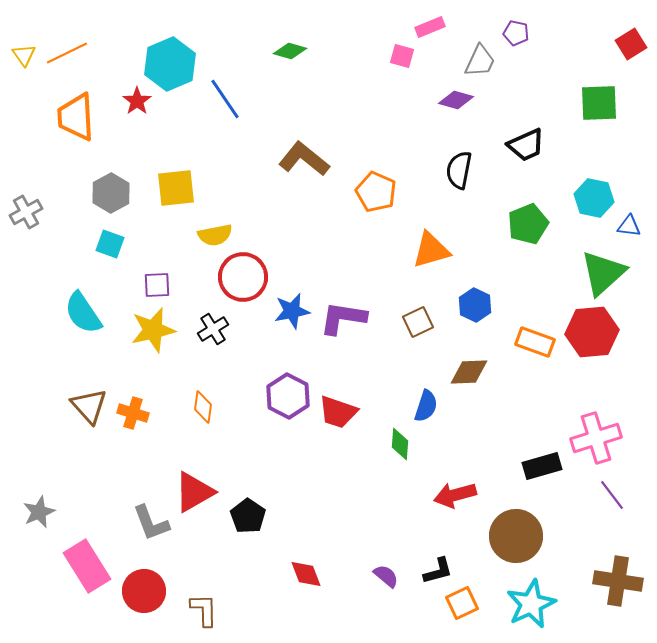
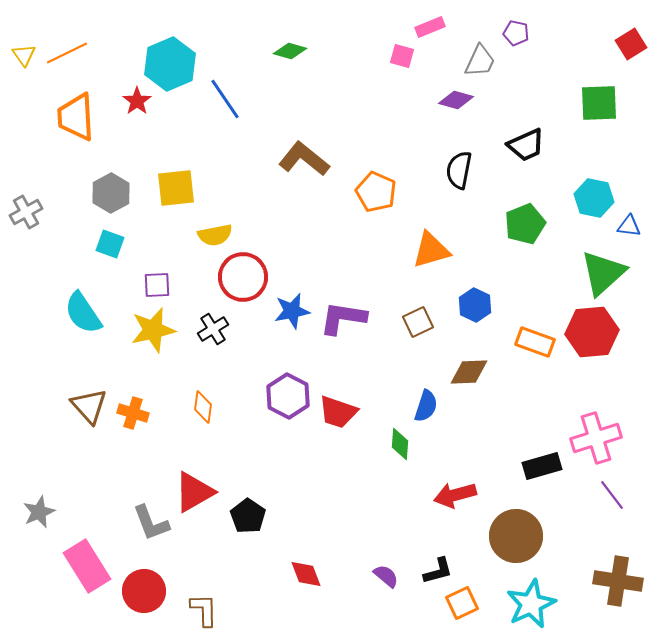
green pentagon at (528, 224): moved 3 px left
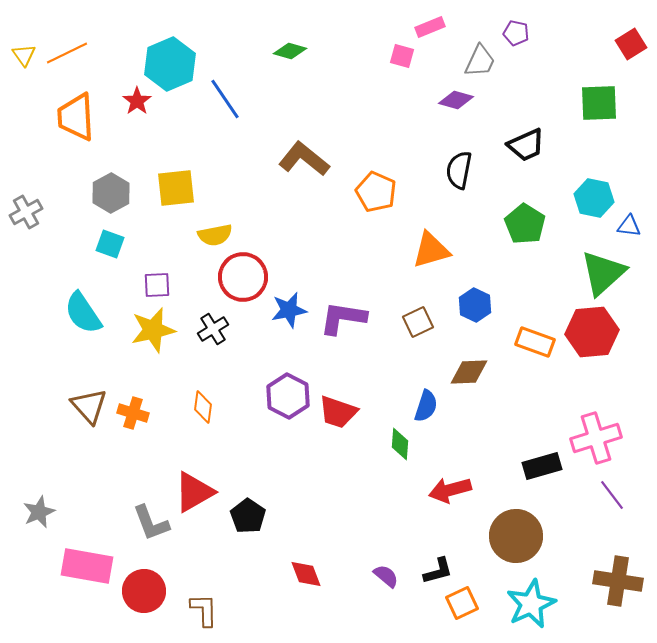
green pentagon at (525, 224): rotated 18 degrees counterclockwise
blue star at (292, 311): moved 3 px left, 1 px up
red arrow at (455, 495): moved 5 px left, 5 px up
pink rectangle at (87, 566): rotated 48 degrees counterclockwise
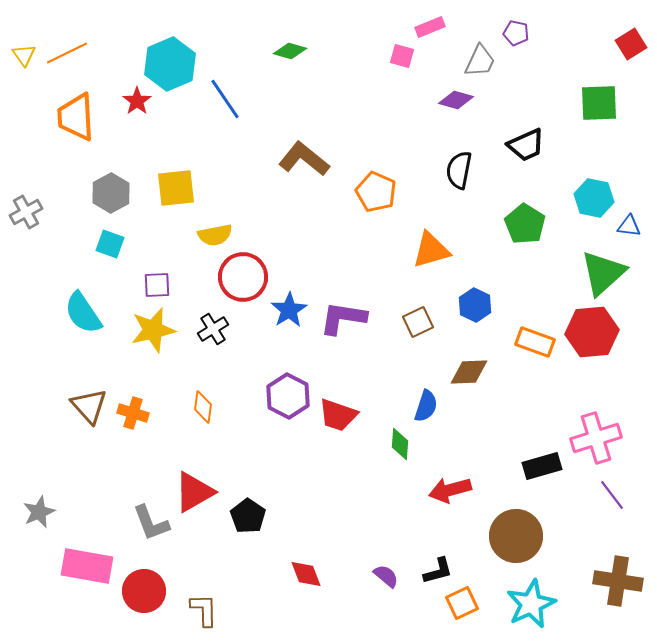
blue star at (289, 310): rotated 21 degrees counterclockwise
red trapezoid at (338, 412): moved 3 px down
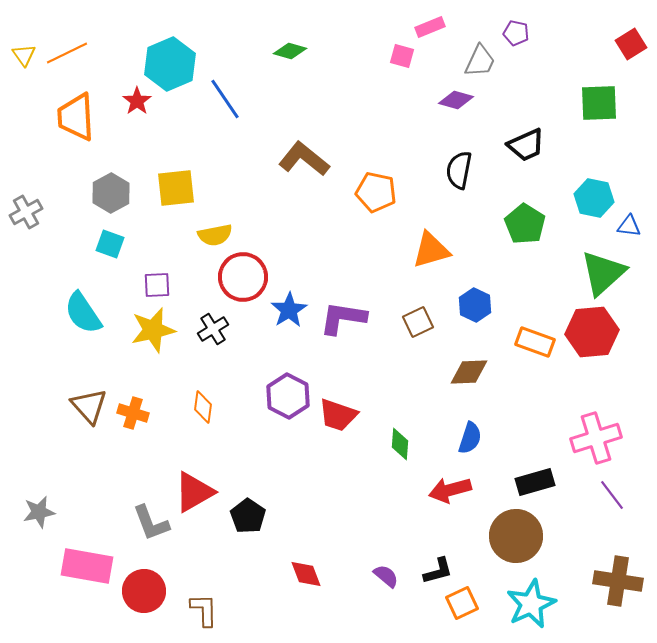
orange pentagon at (376, 192): rotated 12 degrees counterclockwise
blue semicircle at (426, 406): moved 44 px right, 32 px down
black rectangle at (542, 466): moved 7 px left, 16 px down
gray star at (39, 512): rotated 12 degrees clockwise
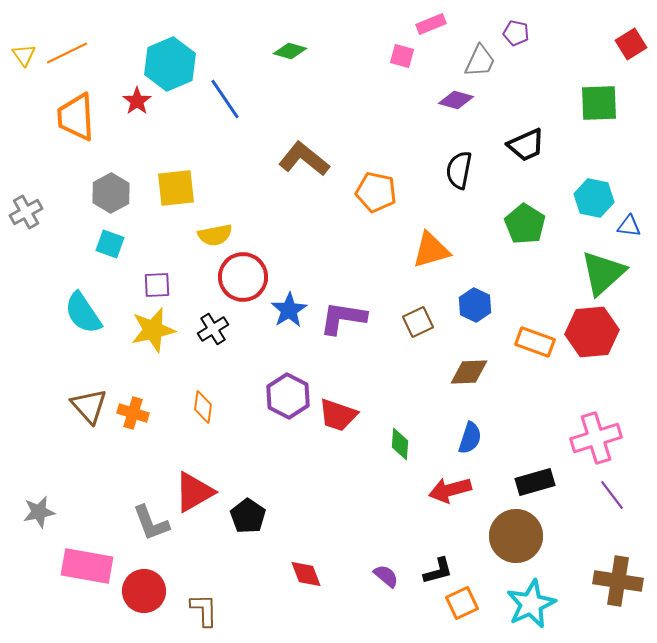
pink rectangle at (430, 27): moved 1 px right, 3 px up
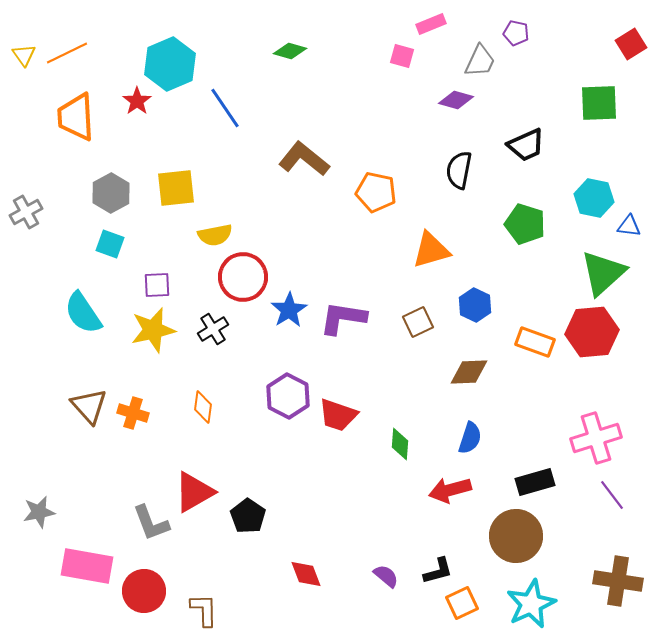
blue line at (225, 99): moved 9 px down
green pentagon at (525, 224): rotated 15 degrees counterclockwise
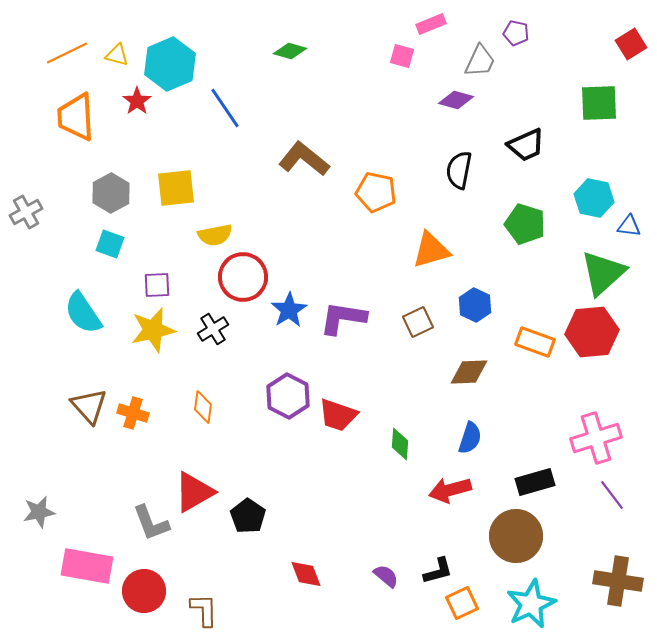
yellow triangle at (24, 55): moved 93 px right; rotated 40 degrees counterclockwise
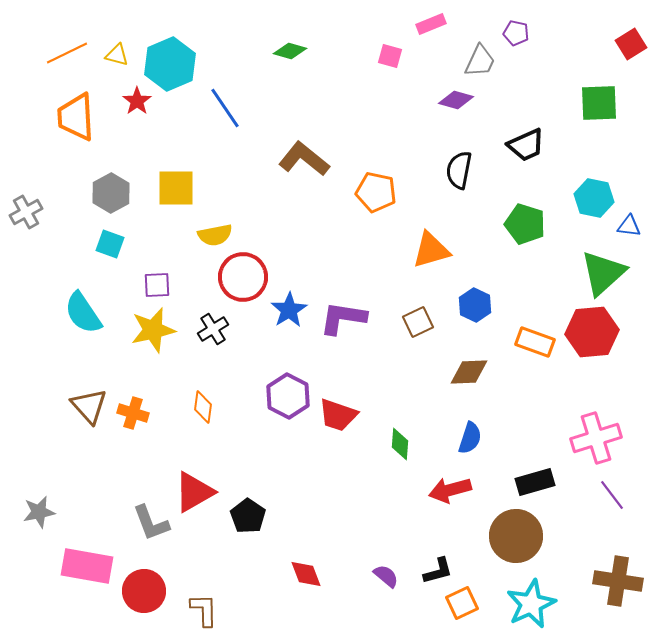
pink square at (402, 56): moved 12 px left
yellow square at (176, 188): rotated 6 degrees clockwise
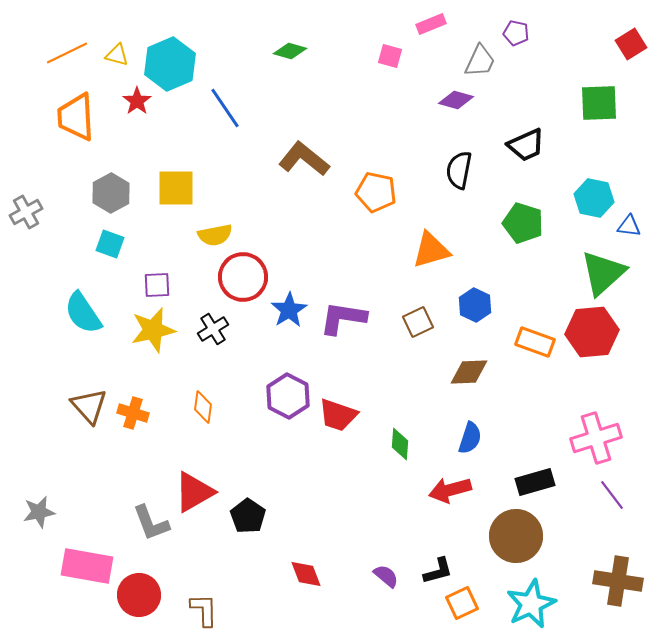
green pentagon at (525, 224): moved 2 px left, 1 px up
red circle at (144, 591): moved 5 px left, 4 px down
